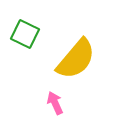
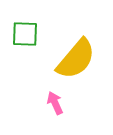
green square: rotated 24 degrees counterclockwise
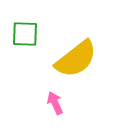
yellow semicircle: rotated 12 degrees clockwise
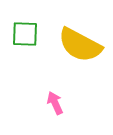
yellow semicircle: moved 4 px right, 14 px up; rotated 66 degrees clockwise
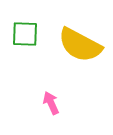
pink arrow: moved 4 px left
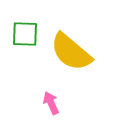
yellow semicircle: moved 9 px left, 7 px down; rotated 12 degrees clockwise
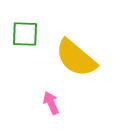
yellow semicircle: moved 5 px right, 6 px down
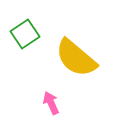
green square: rotated 36 degrees counterclockwise
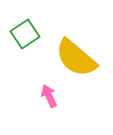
pink arrow: moved 2 px left, 7 px up
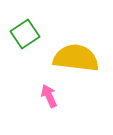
yellow semicircle: rotated 147 degrees clockwise
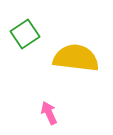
pink arrow: moved 17 px down
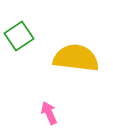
green square: moved 6 px left, 2 px down
